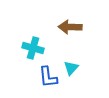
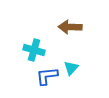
cyan cross: moved 1 px right, 2 px down
blue L-shape: moved 1 px left, 1 px up; rotated 90 degrees clockwise
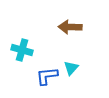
cyan cross: moved 12 px left
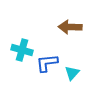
cyan triangle: moved 1 px right, 5 px down
blue L-shape: moved 13 px up
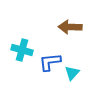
blue L-shape: moved 3 px right, 1 px up
